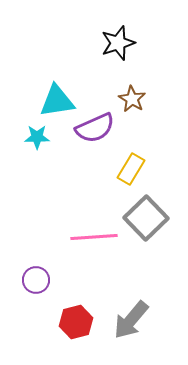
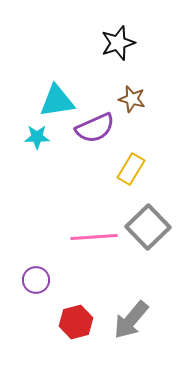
brown star: rotated 16 degrees counterclockwise
gray square: moved 2 px right, 9 px down
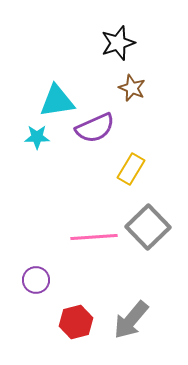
brown star: moved 11 px up; rotated 8 degrees clockwise
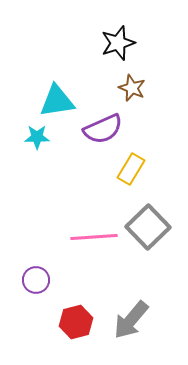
purple semicircle: moved 8 px right, 1 px down
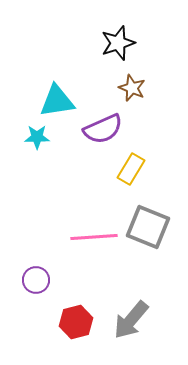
gray square: rotated 24 degrees counterclockwise
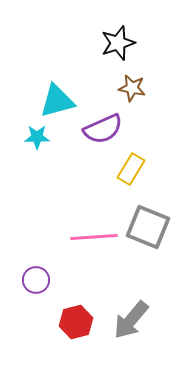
brown star: rotated 12 degrees counterclockwise
cyan triangle: rotated 6 degrees counterclockwise
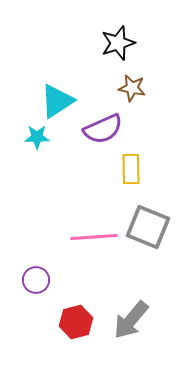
cyan triangle: rotated 18 degrees counterclockwise
yellow rectangle: rotated 32 degrees counterclockwise
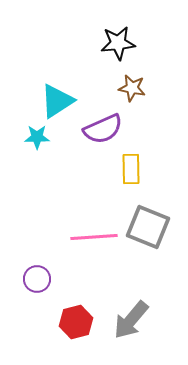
black star: rotated 12 degrees clockwise
purple circle: moved 1 px right, 1 px up
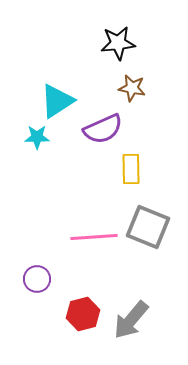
red hexagon: moved 7 px right, 8 px up
